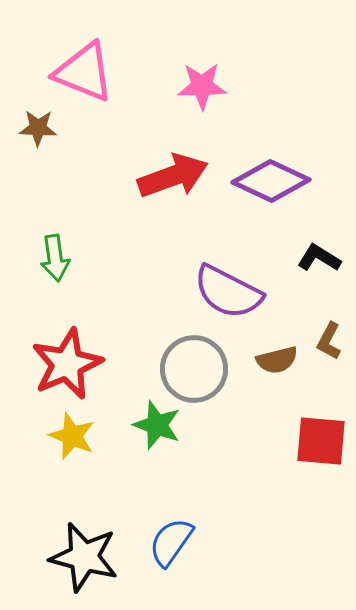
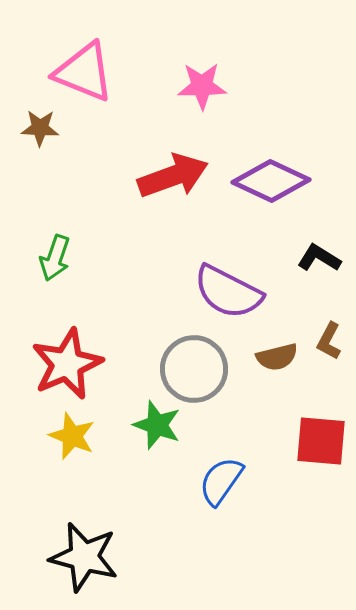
brown star: moved 2 px right
green arrow: rotated 27 degrees clockwise
brown semicircle: moved 3 px up
blue semicircle: moved 50 px right, 61 px up
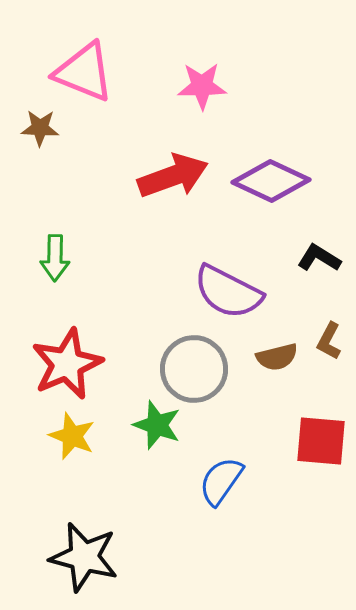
green arrow: rotated 18 degrees counterclockwise
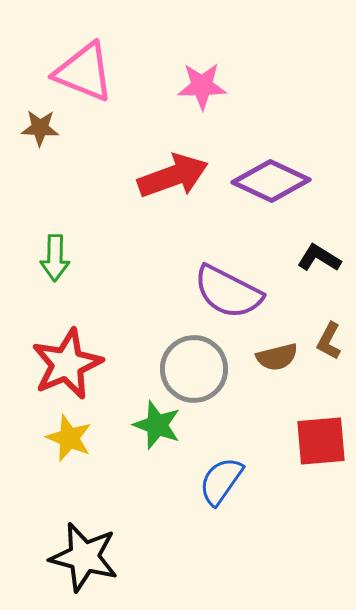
yellow star: moved 3 px left, 2 px down
red square: rotated 10 degrees counterclockwise
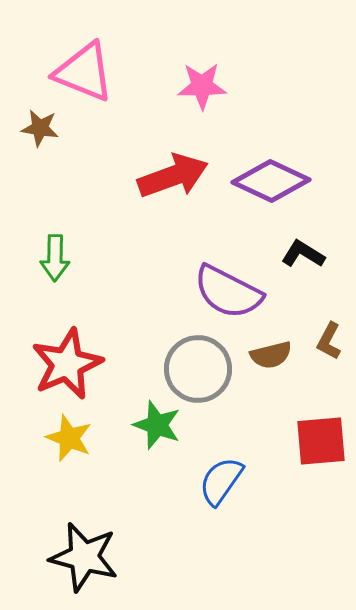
brown star: rotated 6 degrees clockwise
black L-shape: moved 16 px left, 4 px up
brown semicircle: moved 6 px left, 2 px up
gray circle: moved 4 px right
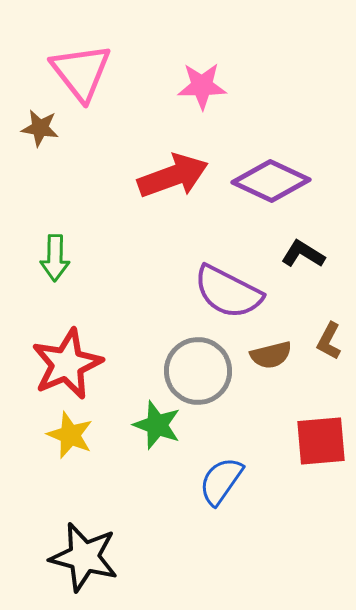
pink triangle: moved 3 px left; rotated 30 degrees clockwise
gray circle: moved 2 px down
yellow star: moved 1 px right, 3 px up
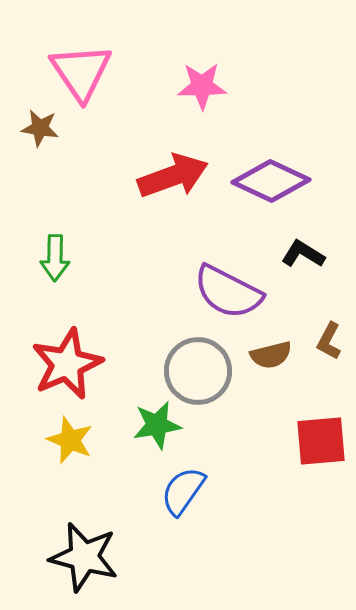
pink triangle: rotated 4 degrees clockwise
green star: rotated 30 degrees counterclockwise
yellow star: moved 5 px down
blue semicircle: moved 38 px left, 10 px down
